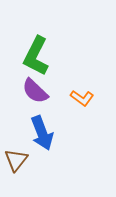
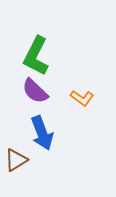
brown triangle: rotated 20 degrees clockwise
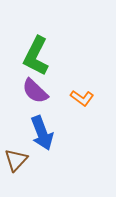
brown triangle: rotated 15 degrees counterclockwise
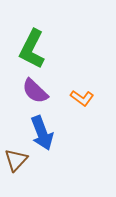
green L-shape: moved 4 px left, 7 px up
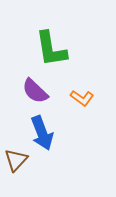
green L-shape: moved 19 px right; rotated 36 degrees counterclockwise
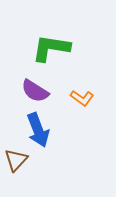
green L-shape: moved 1 px up; rotated 108 degrees clockwise
purple semicircle: rotated 12 degrees counterclockwise
blue arrow: moved 4 px left, 3 px up
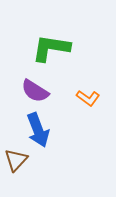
orange L-shape: moved 6 px right
